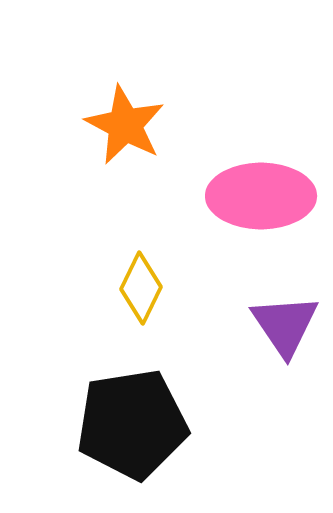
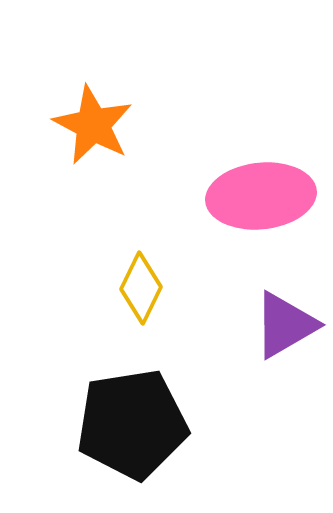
orange star: moved 32 px left
pink ellipse: rotated 6 degrees counterclockwise
purple triangle: rotated 34 degrees clockwise
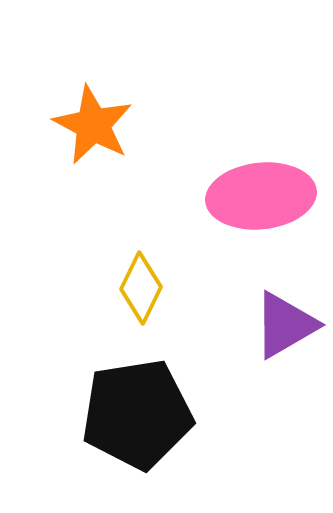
black pentagon: moved 5 px right, 10 px up
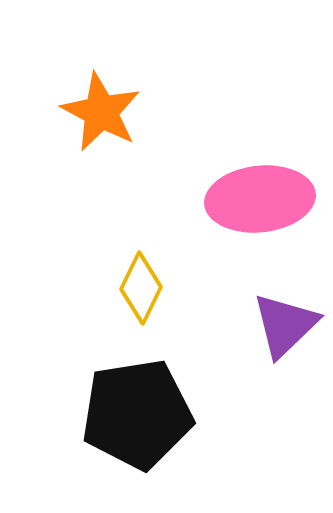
orange star: moved 8 px right, 13 px up
pink ellipse: moved 1 px left, 3 px down
purple triangle: rotated 14 degrees counterclockwise
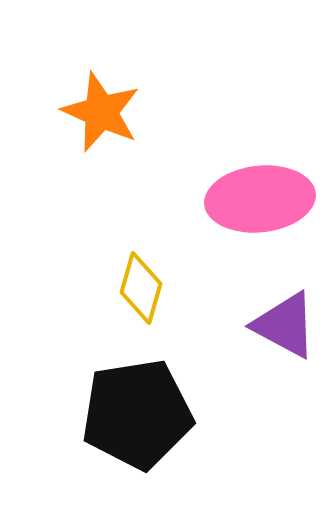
orange star: rotated 4 degrees counterclockwise
yellow diamond: rotated 10 degrees counterclockwise
purple triangle: rotated 48 degrees counterclockwise
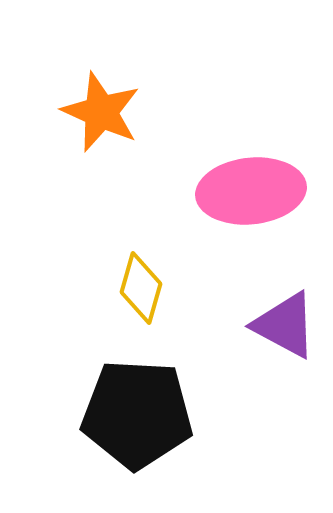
pink ellipse: moved 9 px left, 8 px up
black pentagon: rotated 12 degrees clockwise
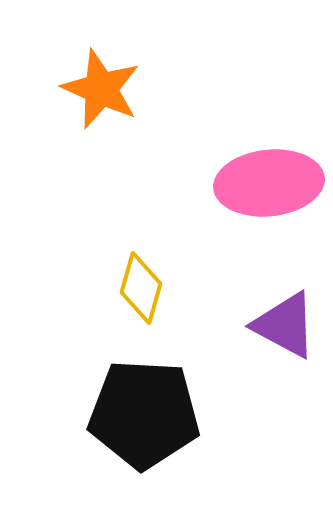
orange star: moved 23 px up
pink ellipse: moved 18 px right, 8 px up
black pentagon: moved 7 px right
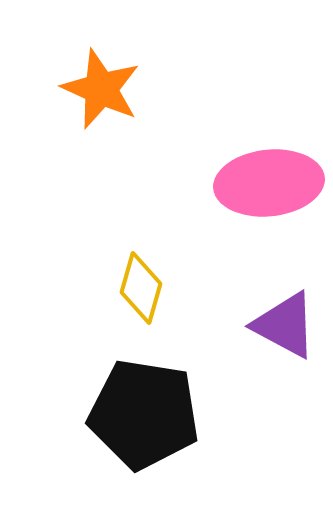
black pentagon: rotated 6 degrees clockwise
